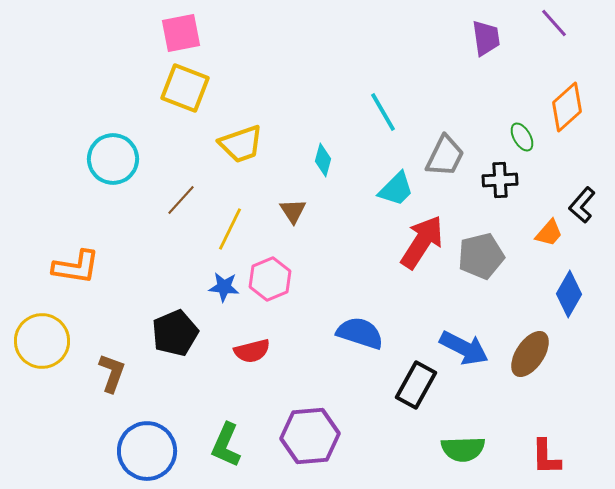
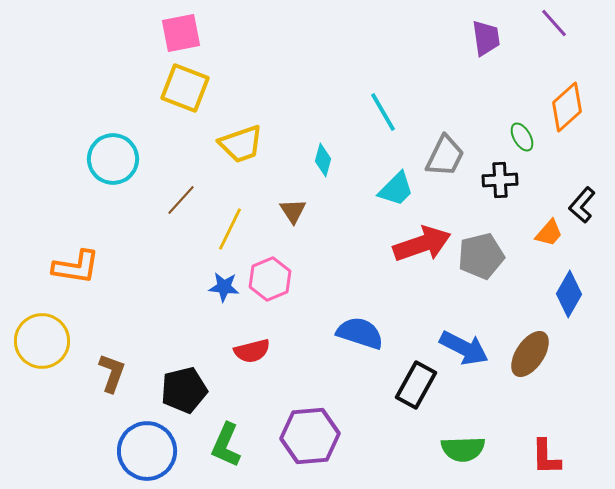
red arrow: moved 2 px down; rotated 38 degrees clockwise
black pentagon: moved 9 px right, 57 px down; rotated 9 degrees clockwise
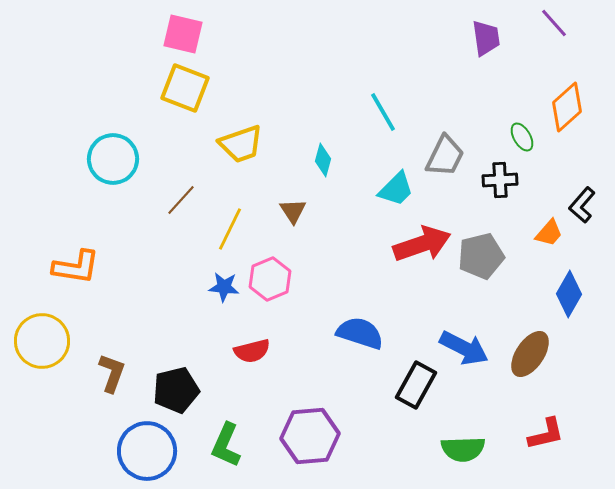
pink square: moved 2 px right, 1 px down; rotated 24 degrees clockwise
black pentagon: moved 8 px left
red L-shape: moved 23 px up; rotated 102 degrees counterclockwise
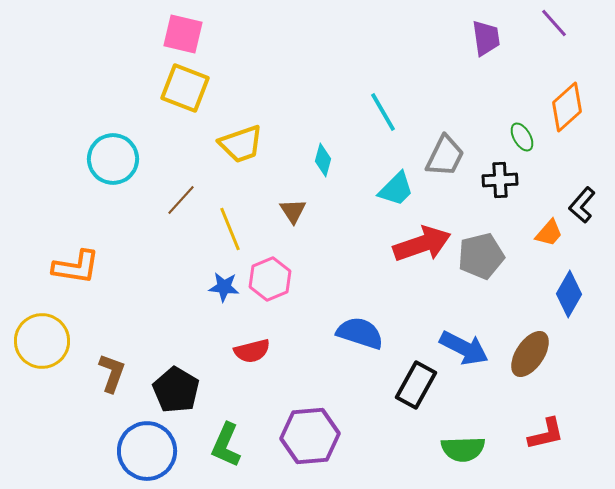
yellow line: rotated 48 degrees counterclockwise
black pentagon: rotated 27 degrees counterclockwise
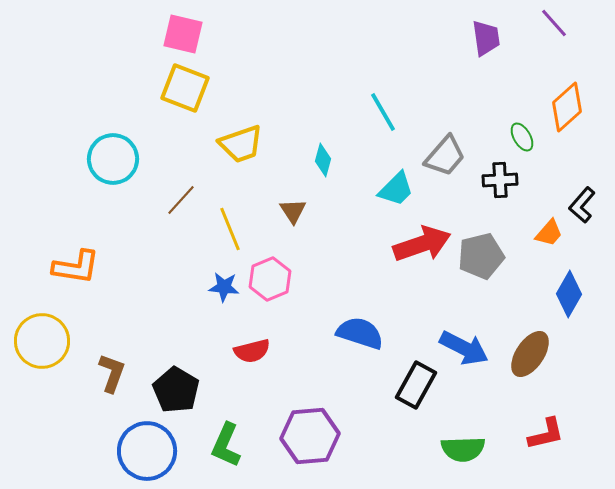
gray trapezoid: rotated 15 degrees clockwise
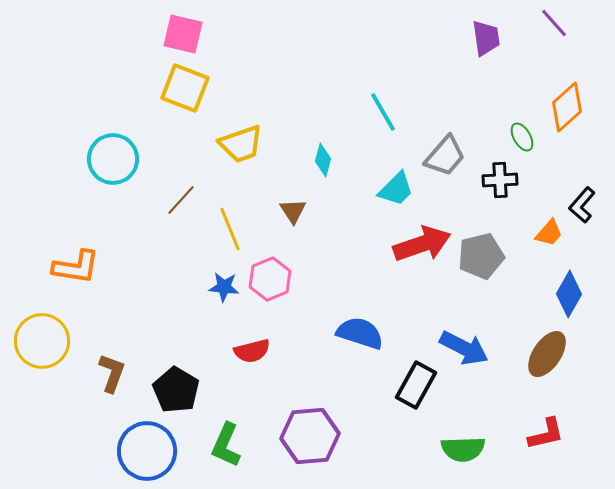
brown ellipse: moved 17 px right
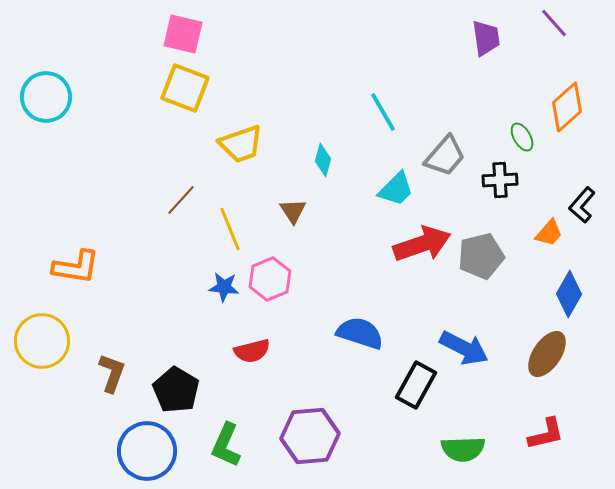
cyan circle: moved 67 px left, 62 px up
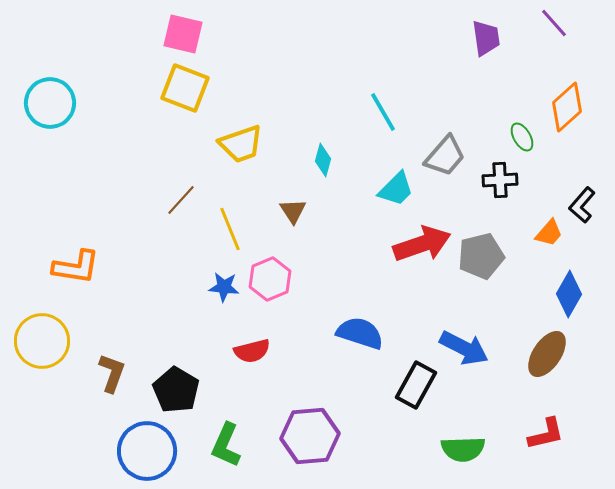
cyan circle: moved 4 px right, 6 px down
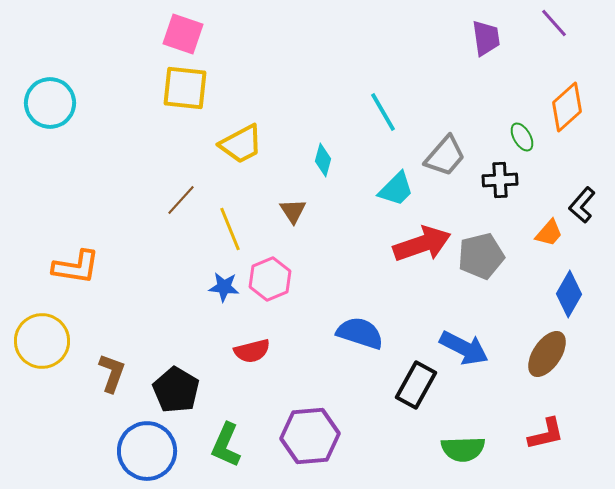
pink square: rotated 6 degrees clockwise
yellow square: rotated 15 degrees counterclockwise
yellow trapezoid: rotated 9 degrees counterclockwise
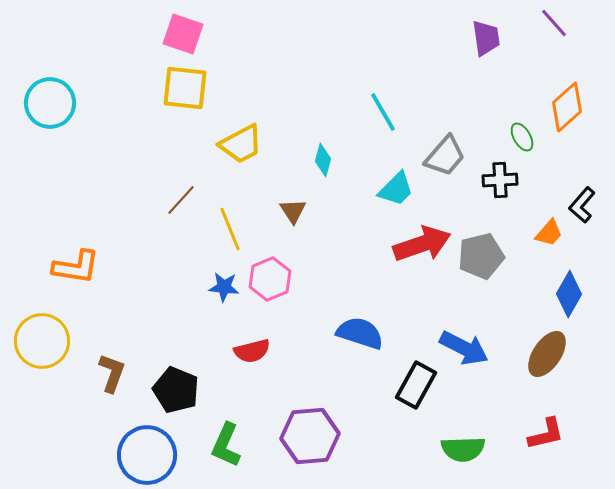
black pentagon: rotated 9 degrees counterclockwise
blue circle: moved 4 px down
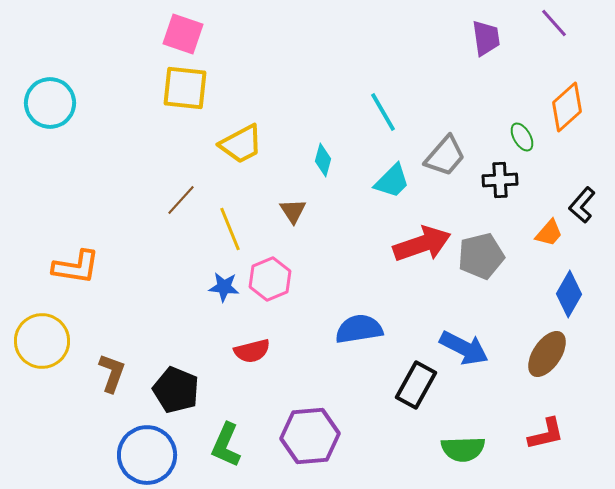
cyan trapezoid: moved 4 px left, 8 px up
blue semicircle: moved 1 px left, 4 px up; rotated 27 degrees counterclockwise
